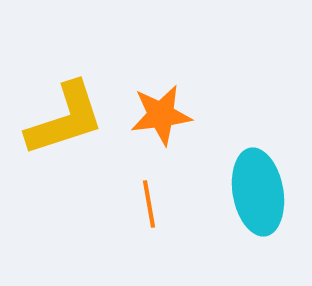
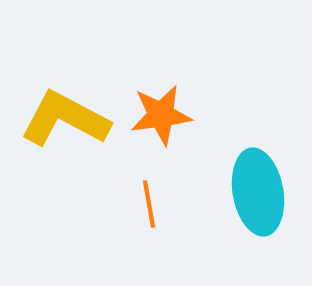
yellow L-shape: rotated 134 degrees counterclockwise
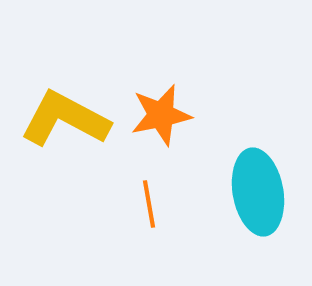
orange star: rotated 4 degrees counterclockwise
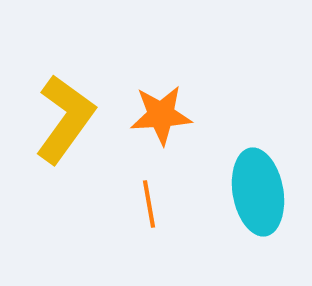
orange star: rotated 8 degrees clockwise
yellow L-shape: rotated 98 degrees clockwise
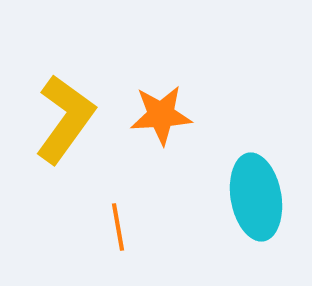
cyan ellipse: moved 2 px left, 5 px down
orange line: moved 31 px left, 23 px down
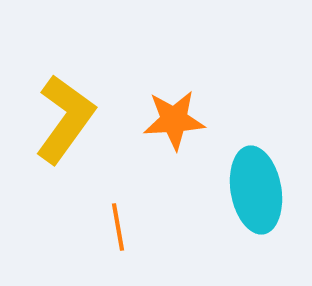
orange star: moved 13 px right, 5 px down
cyan ellipse: moved 7 px up
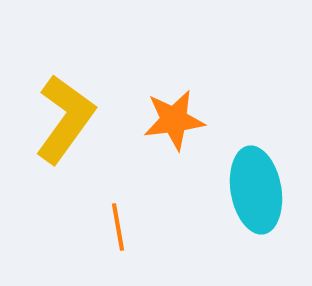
orange star: rotated 4 degrees counterclockwise
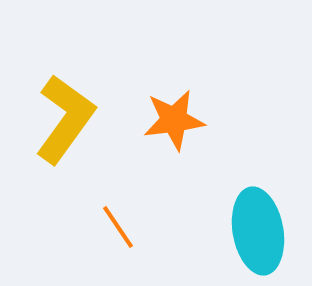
cyan ellipse: moved 2 px right, 41 px down
orange line: rotated 24 degrees counterclockwise
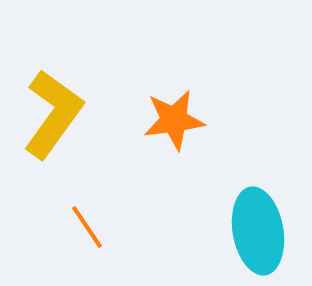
yellow L-shape: moved 12 px left, 5 px up
orange line: moved 31 px left
